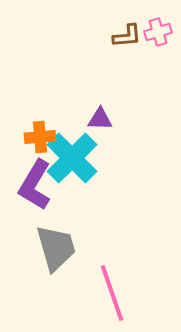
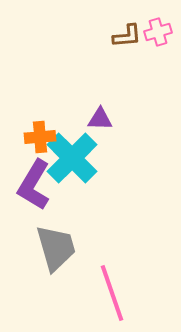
purple L-shape: moved 1 px left
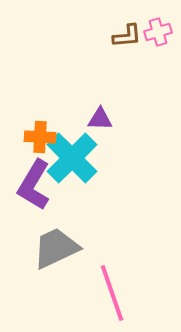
orange cross: rotated 8 degrees clockwise
gray trapezoid: rotated 99 degrees counterclockwise
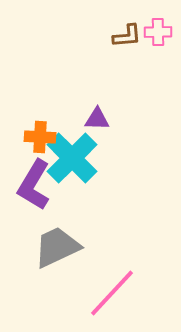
pink cross: rotated 16 degrees clockwise
purple triangle: moved 3 px left
gray trapezoid: moved 1 px right, 1 px up
pink line: rotated 62 degrees clockwise
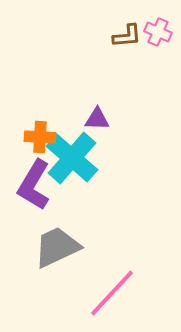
pink cross: rotated 24 degrees clockwise
cyan cross: rotated 4 degrees counterclockwise
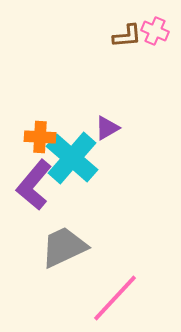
pink cross: moved 3 px left, 1 px up
purple triangle: moved 10 px right, 9 px down; rotated 32 degrees counterclockwise
purple L-shape: rotated 9 degrees clockwise
gray trapezoid: moved 7 px right
pink line: moved 3 px right, 5 px down
